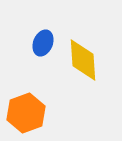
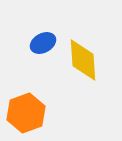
blue ellipse: rotated 40 degrees clockwise
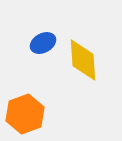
orange hexagon: moved 1 px left, 1 px down
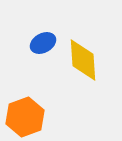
orange hexagon: moved 3 px down
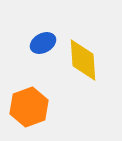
orange hexagon: moved 4 px right, 10 px up
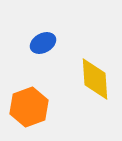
yellow diamond: moved 12 px right, 19 px down
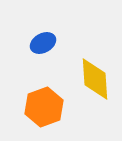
orange hexagon: moved 15 px right
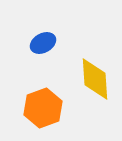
orange hexagon: moved 1 px left, 1 px down
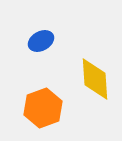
blue ellipse: moved 2 px left, 2 px up
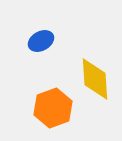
orange hexagon: moved 10 px right
